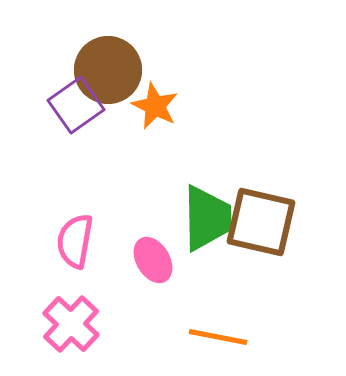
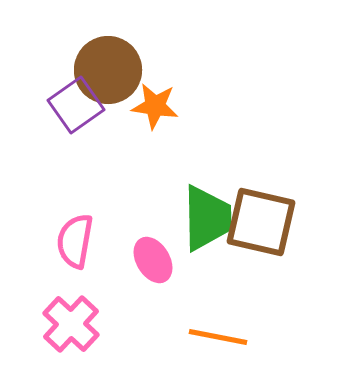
orange star: rotated 18 degrees counterclockwise
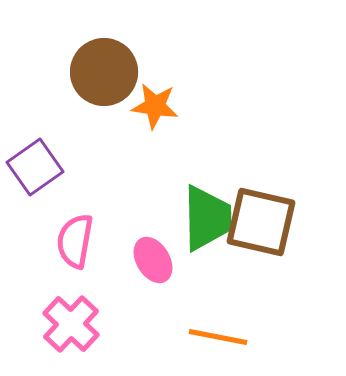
brown circle: moved 4 px left, 2 px down
purple square: moved 41 px left, 62 px down
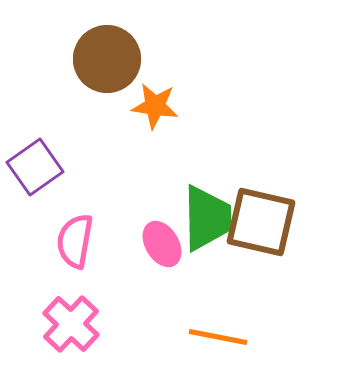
brown circle: moved 3 px right, 13 px up
pink ellipse: moved 9 px right, 16 px up
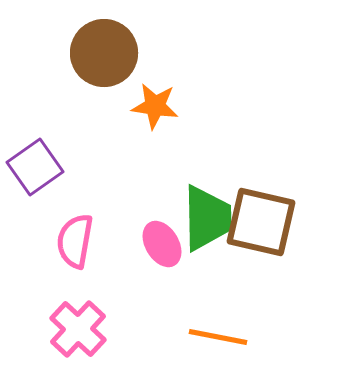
brown circle: moved 3 px left, 6 px up
pink cross: moved 7 px right, 5 px down
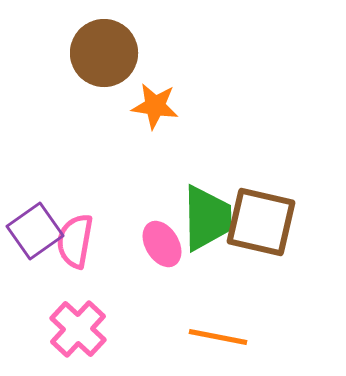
purple square: moved 64 px down
